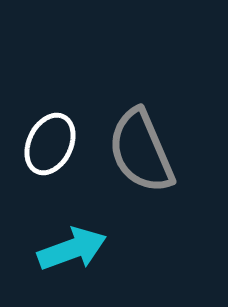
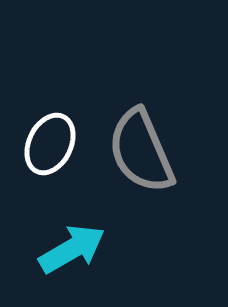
cyan arrow: rotated 10 degrees counterclockwise
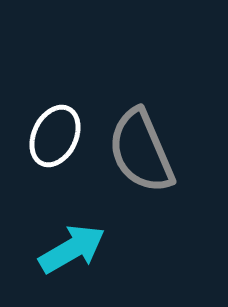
white ellipse: moved 5 px right, 8 px up
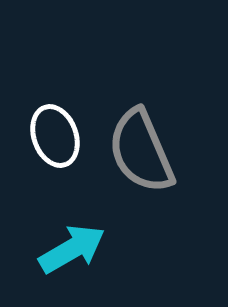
white ellipse: rotated 46 degrees counterclockwise
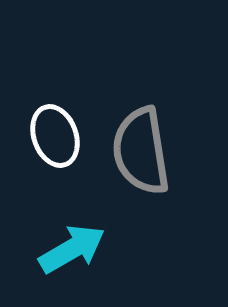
gray semicircle: rotated 14 degrees clockwise
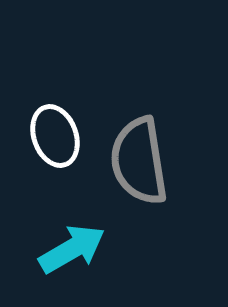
gray semicircle: moved 2 px left, 10 px down
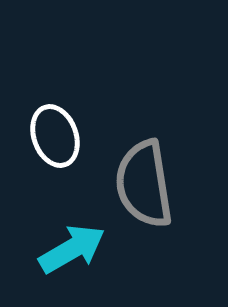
gray semicircle: moved 5 px right, 23 px down
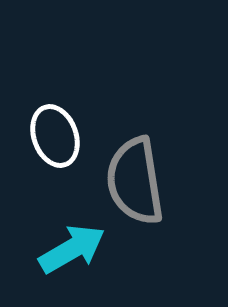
gray semicircle: moved 9 px left, 3 px up
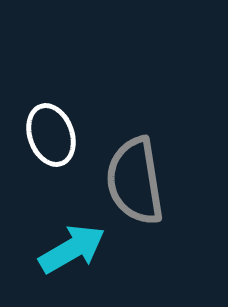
white ellipse: moved 4 px left, 1 px up
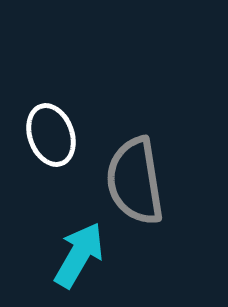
cyan arrow: moved 7 px right, 6 px down; rotated 30 degrees counterclockwise
